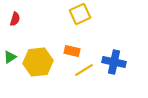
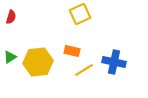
red semicircle: moved 4 px left, 2 px up
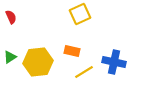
red semicircle: rotated 40 degrees counterclockwise
yellow line: moved 2 px down
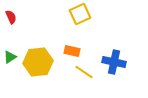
yellow line: rotated 66 degrees clockwise
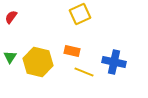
red semicircle: rotated 120 degrees counterclockwise
green triangle: rotated 24 degrees counterclockwise
yellow hexagon: rotated 20 degrees clockwise
yellow line: rotated 12 degrees counterclockwise
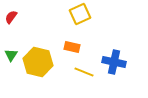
orange rectangle: moved 4 px up
green triangle: moved 1 px right, 2 px up
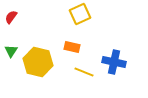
green triangle: moved 4 px up
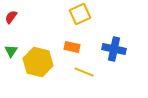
blue cross: moved 13 px up
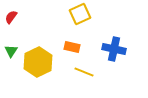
yellow hexagon: rotated 20 degrees clockwise
